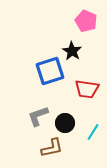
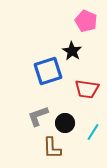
blue square: moved 2 px left
brown L-shape: rotated 100 degrees clockwise
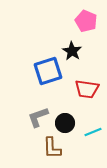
gray L-shape: moved 1 px down
cyan line: rotated 36 degrees clockwise
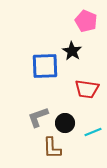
blue square: moved 3 px left, 5 px up; rotated 16 degrees clockwise
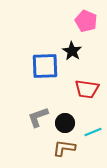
brown L-shape: moved 12 px right; rotated 100 degrees clockwise
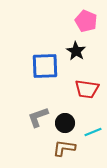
black star: moved 4 px right
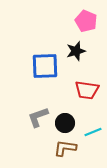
black star: rotated 24 degrees clockwise
red trapezoid: moved 1 px down
brown L-shape: moved 1 px right
